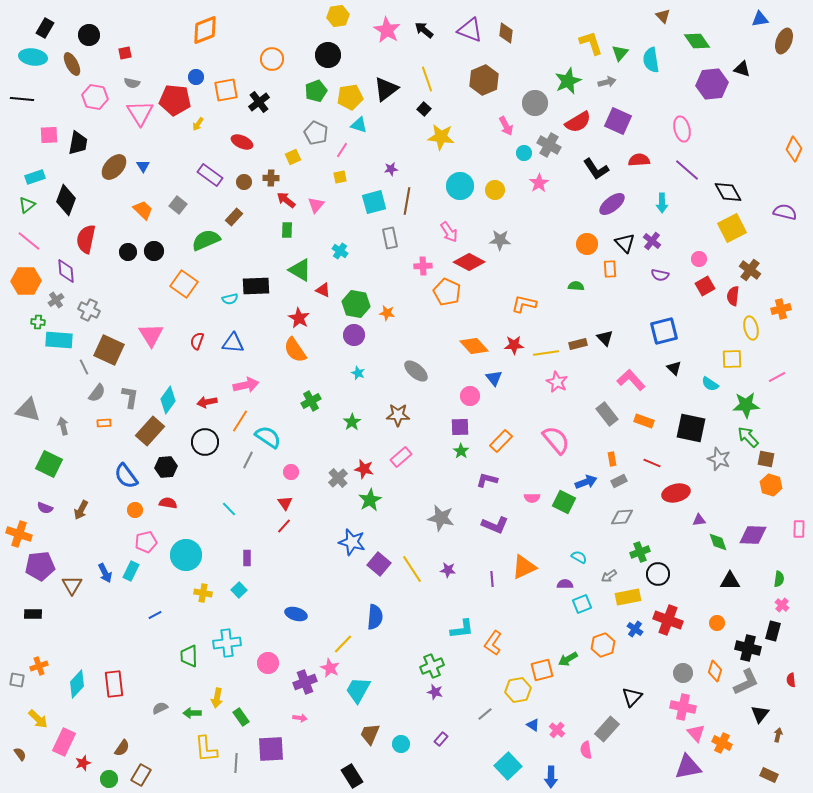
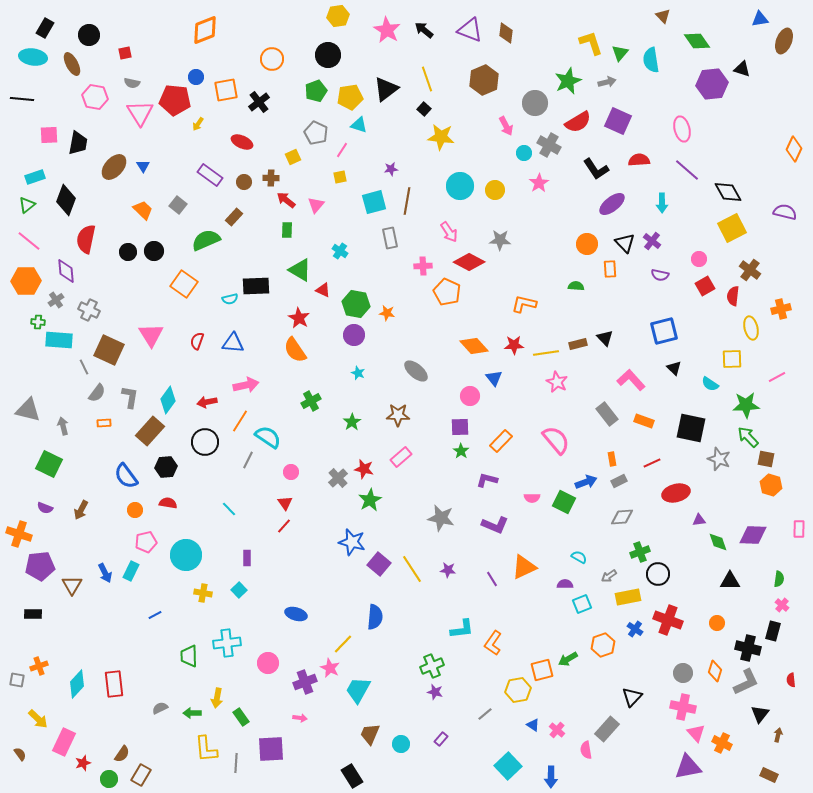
red line at (652, 463): rotated 48 degrees counterclockwise
purple line at (492, 579): rotated 28 degrees counterclockwise
brown semicircle at (122, 748): moved 6 px down
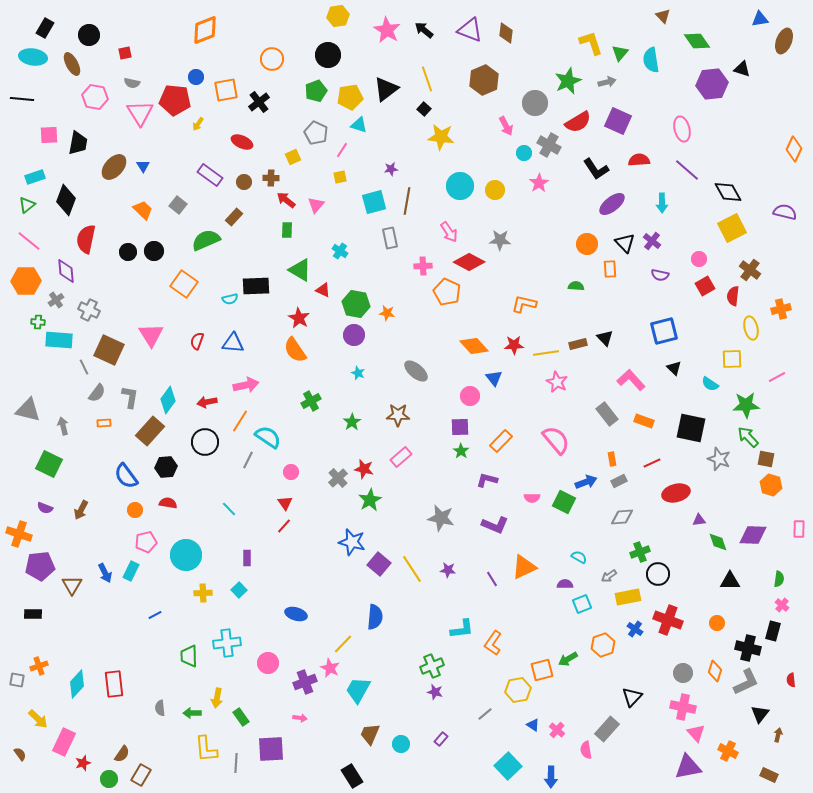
yellow cross at (203, 593): rotated 12 degrees counterclockwise
gray semicircle at (160, 708): rotated 70 degrees counterclockwise
orange cross at (722, 743): moved 6 px right, 8 px down
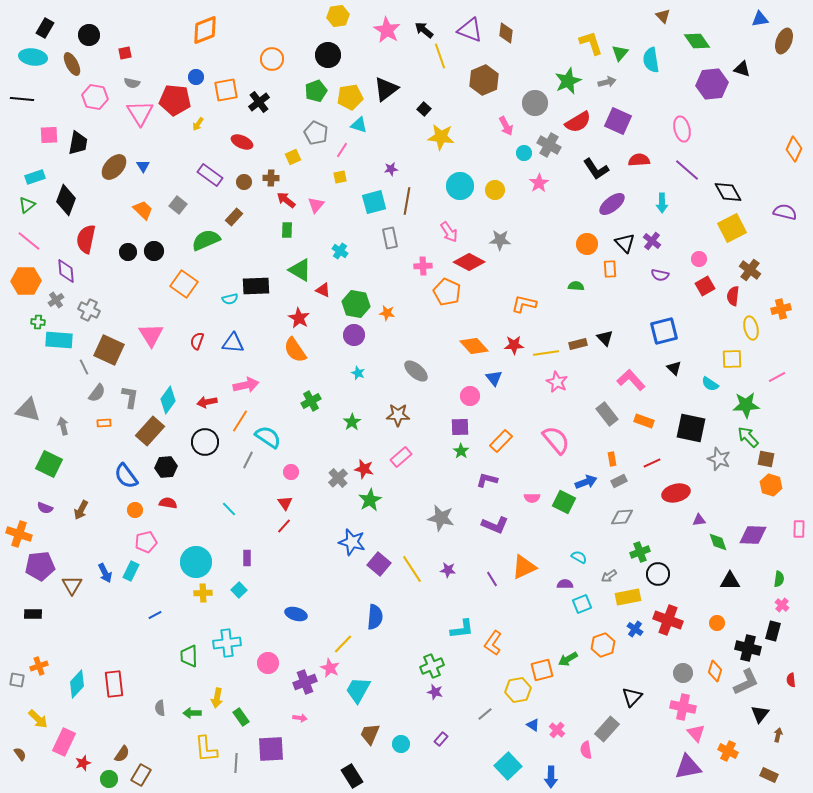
yellow line at (427, 79): moved 13 px right, 23 px up
cyan circle at (186, 555): moved 10 px right, 7 px down
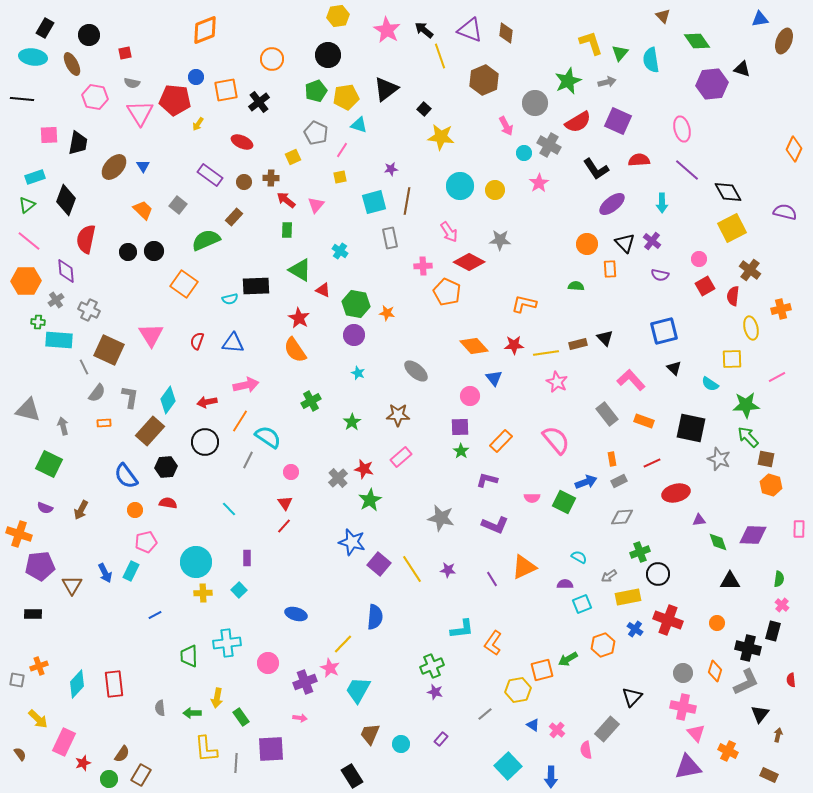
yellow pentagon at (350, 97): moved 4 px left
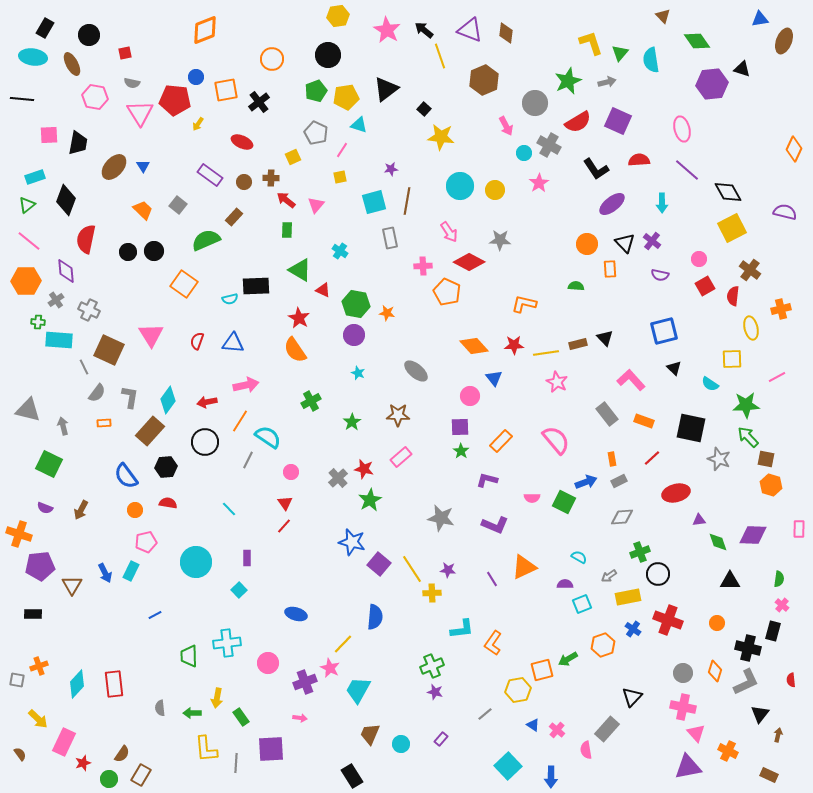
red line at (652, 463): moved 5 px up; rotated 18 degrees counterclockwise
yellow cross at (203, 593): moved 229 px right
blue cross at (635, 629): moved 2 px left
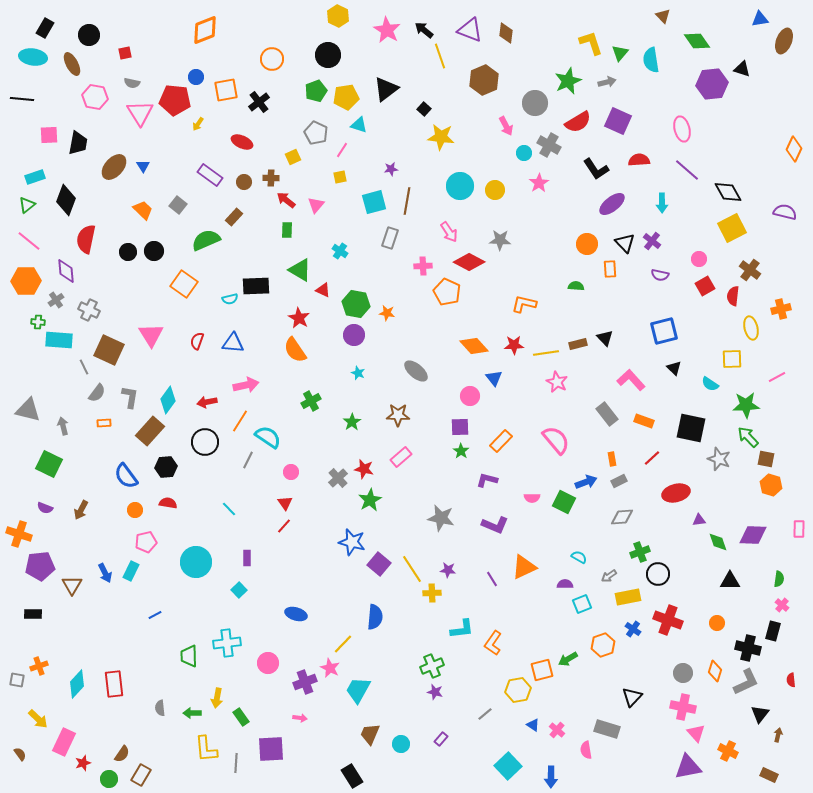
yellow hexagon at (338, 16): rotated 25 degrees counterclockwise
gray rectangle at (390, 238): rotated 30 degrees clockwise
gray rectangle at (607, 729): rotated 65 degrees clockwise
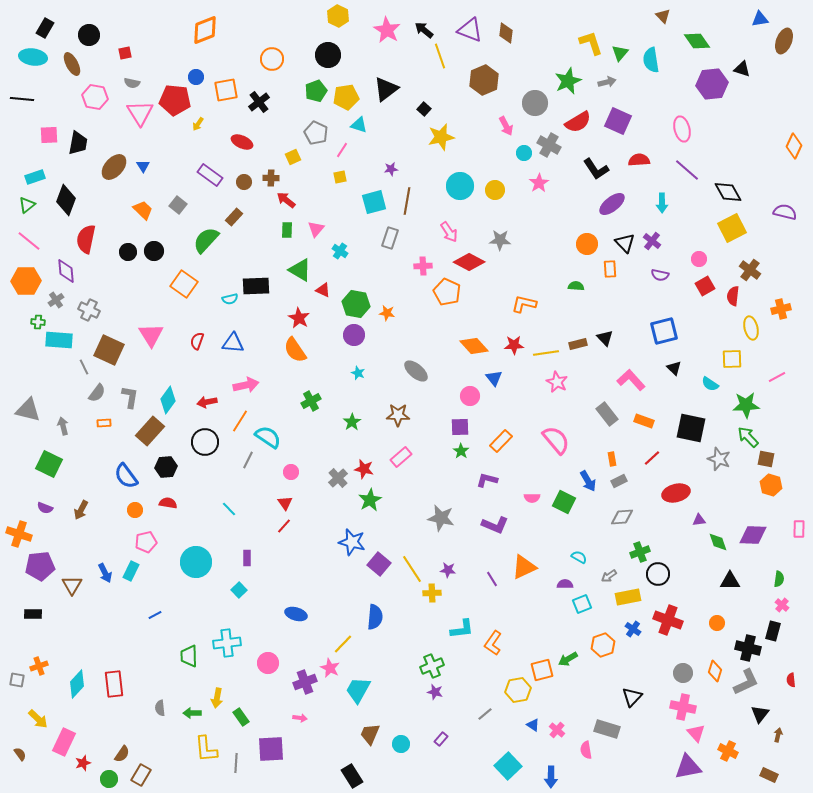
yellow star at (441, 137): rotated 20 degrees counterclockwise
orange diamond at (794, 149): moved 3 px up
pink triangle at (316, 205): moved 24 px down
green semicircle at (206, 240): rotated 24 degrees counterclockwise
blue arrow at (586, 482): moved 2 px right, 1 px up; rotated 80 degrees clockwise
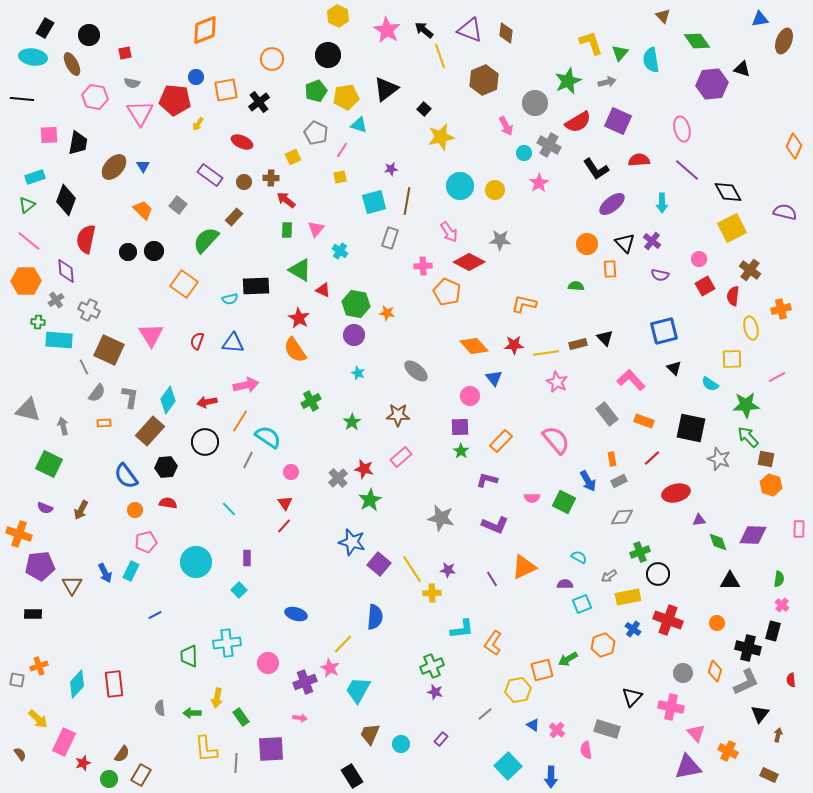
pink cross at (683, 707): moved 12 px left
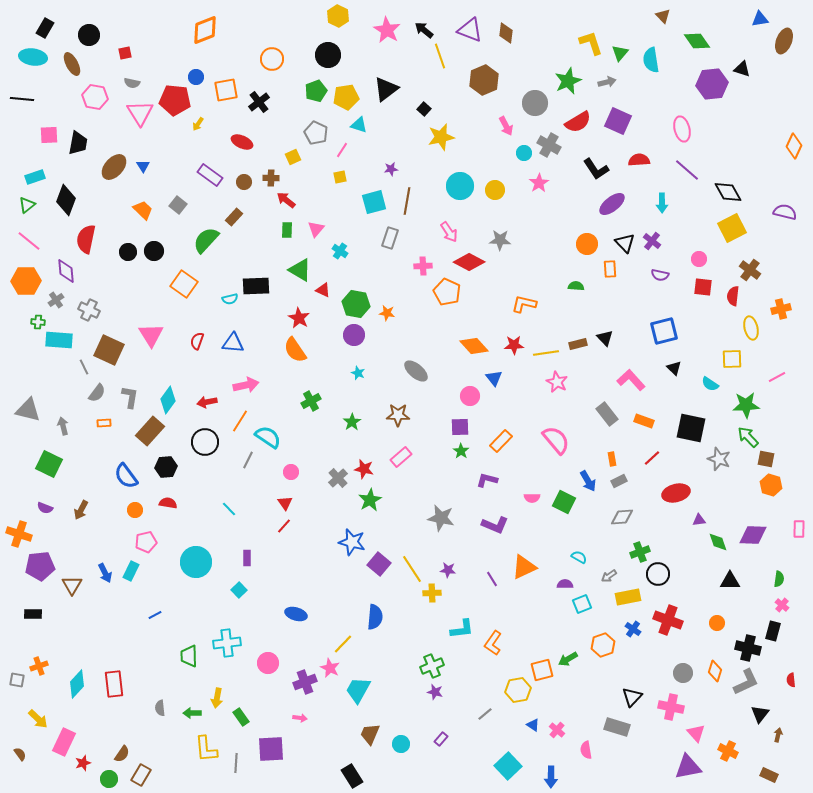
red square at (705, 286): moved 2 px left, 1 px down; rotated 36 degrees clockwise
gray rectangle at (607, 729): moved 10 px right, 2 px up
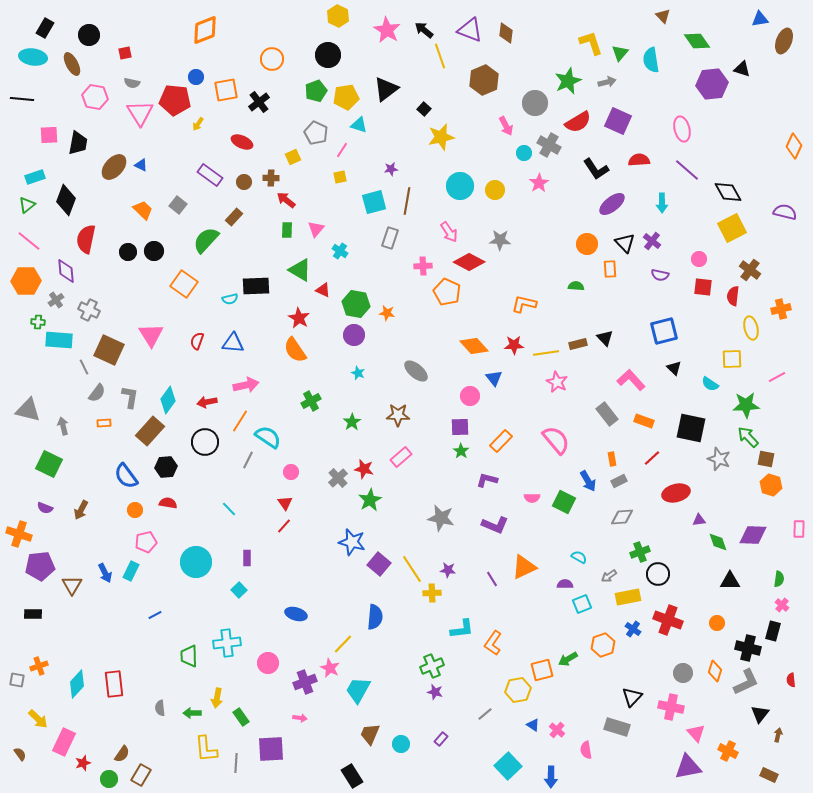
blue triangle at (143, 166): moved 2 px left, 1 px up; rotated 32 degrees counterclockwise
